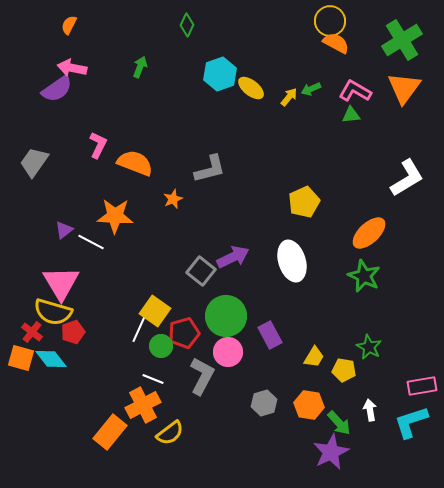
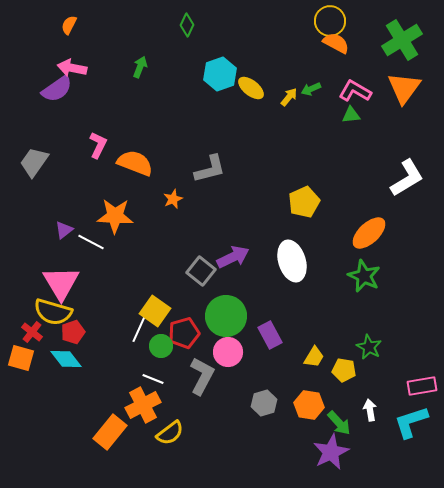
cyan diamond at (51, 359): moved 15 px right
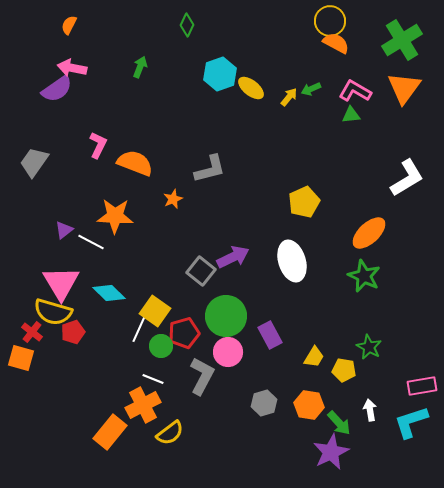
cyan diamond at (66, 359): moved 43 px right, 66 px up; rotated 8 degrees counterclockwise
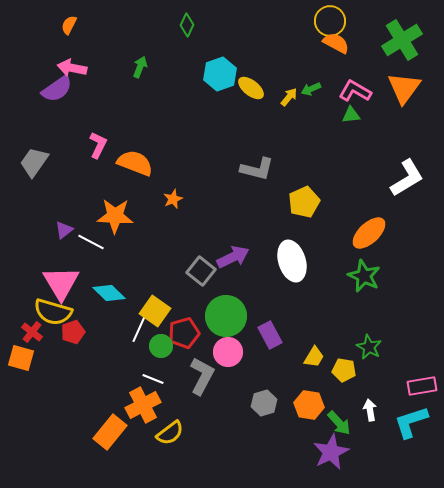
gray L-shape at (210, 169): moved 47 px right; rotated 28 degrees clockwise
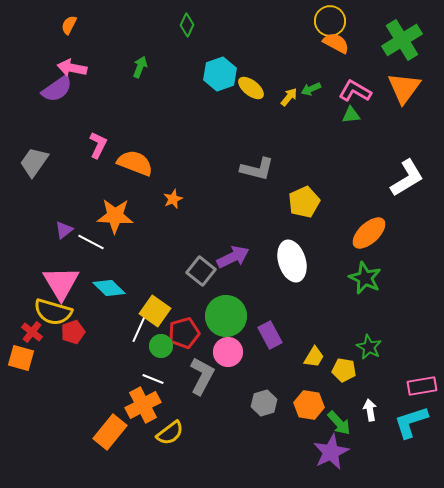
green star at (364, 276): moved 1 px right, 2 px down
cyan diamond at (109, 293): moved 5 px up
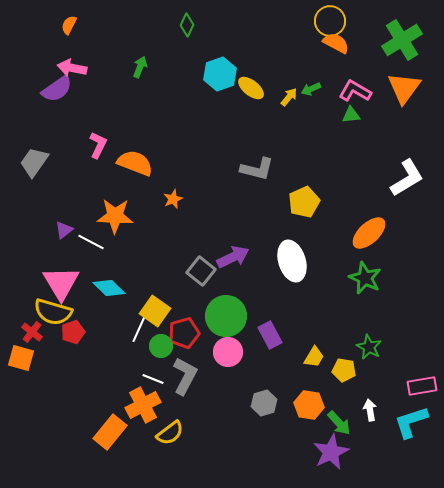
gray L-shape at (202, 376): moved 17 px left
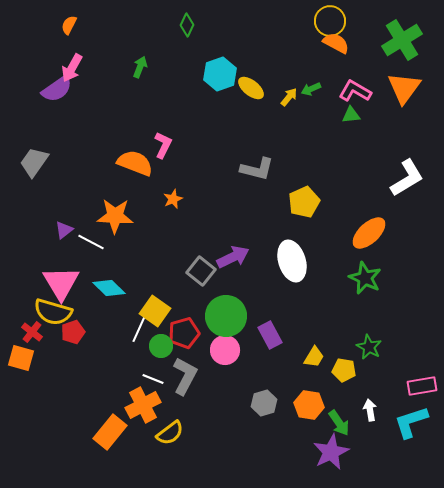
pink arrow at (72, 68): rotated 72 degrees counterclockwise
pink L-shape at (98, 145): moved 65 px right
pink circle at (228, 352): moved 3 px left, 2 px up
green arrow at (339, 423): rotated 8 degrees clockwise
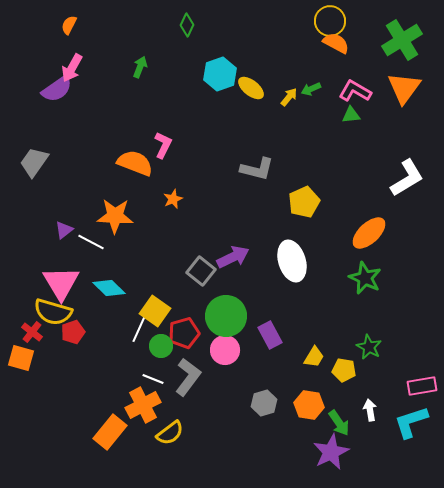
gray L-shape at (185, 376): moved 3 px right, 1 px down; rotated 9 degrees clockwise
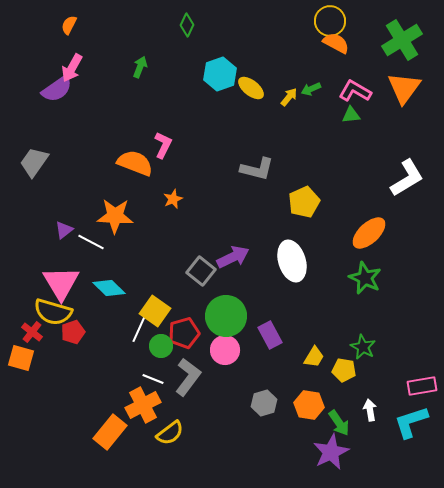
green star at (369, 347): moved 6 px left
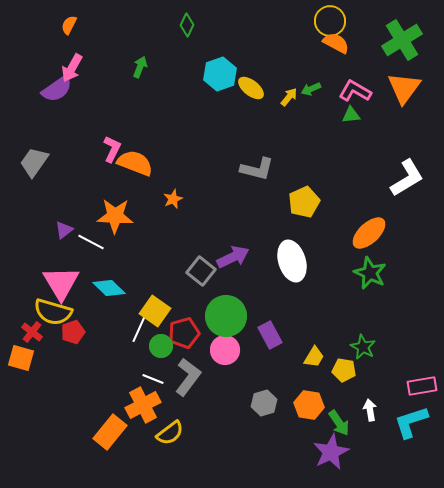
pink L-shape at (163, 145): moved 51 px left, 4 px down
green star at (365, 278): moved 5 px right, 5 px up
